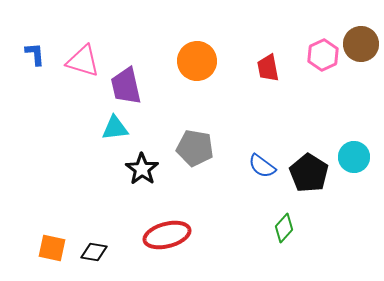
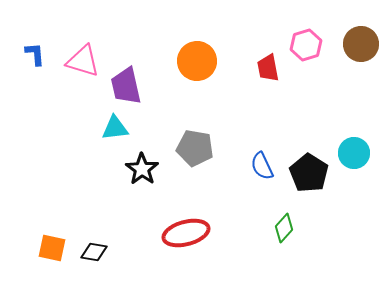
pink hexagon: moved 17 px left, 10 px up; rotated 8 degrees clockwise
cyan circle: moved 4 px up
blue semicircle: rotated 28 degrees clockwise
red ellipse: moved 19 px right, 2 px up
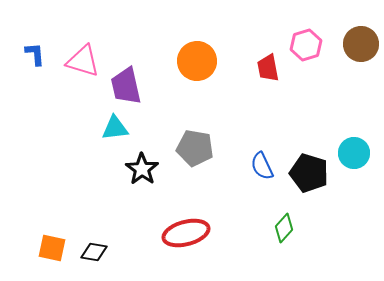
black pentagon: rotated 15 degrees counterclockwise
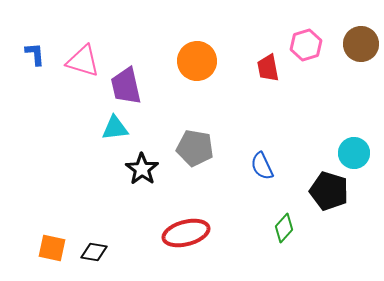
black pentagon: moved 20 px right, 18 px down
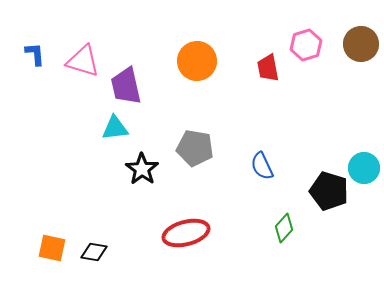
cyan circle: moved 10 px right, 15 px down
